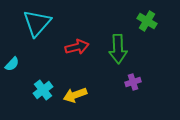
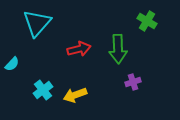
red arrow: moved 2 px right, 2 px down
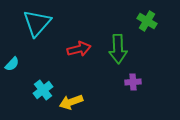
purple cross: rotated 14 degrees clockwise
yellow arrow: moved 4 px left, 7 px down
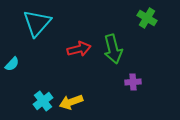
green cross: moved 3 px up
green arrow: moved 5 px left; rotated 12 degrees counterclockwise
cyan cross: moved 11 px down
